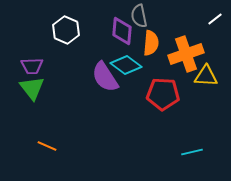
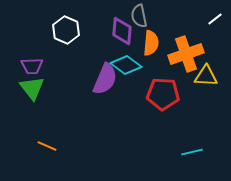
purple semicircle: moved 2 px down; rotated 124 degrees counterclockwise
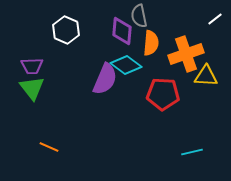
orange line: moved 2 px right, 1 px down
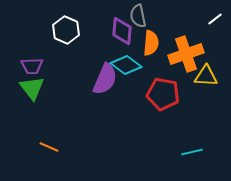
gray semicircle: moved 1 px left
red pentagon: rotated 8 degrees clockwise
